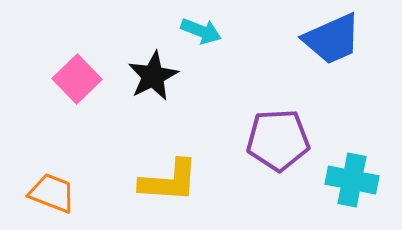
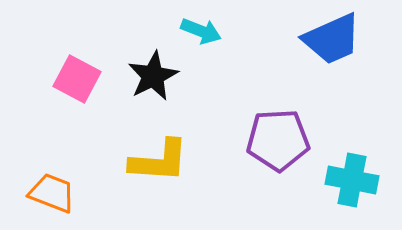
pink square: rotated 18 degrees counterclockwise
yellow L-shape: moved 10 px left, 20 px up
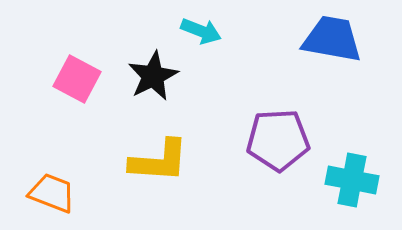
blue trapezoid: rotated 146 degrees counterclockwise
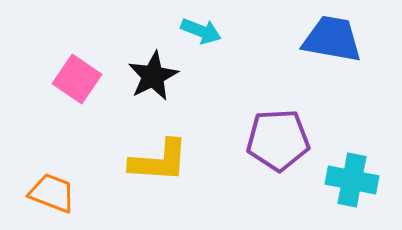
pink square: rotated 6 degrees clockwise
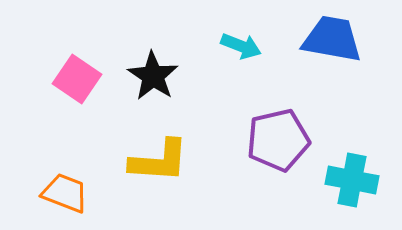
cyan arrow: moved 40 px right, 15 px down
black star: rotated 12 degrees counterclockwise
purple pentagon: rotated 10 degrees counterclockwise
orange trapezoid: moved 13 px right
